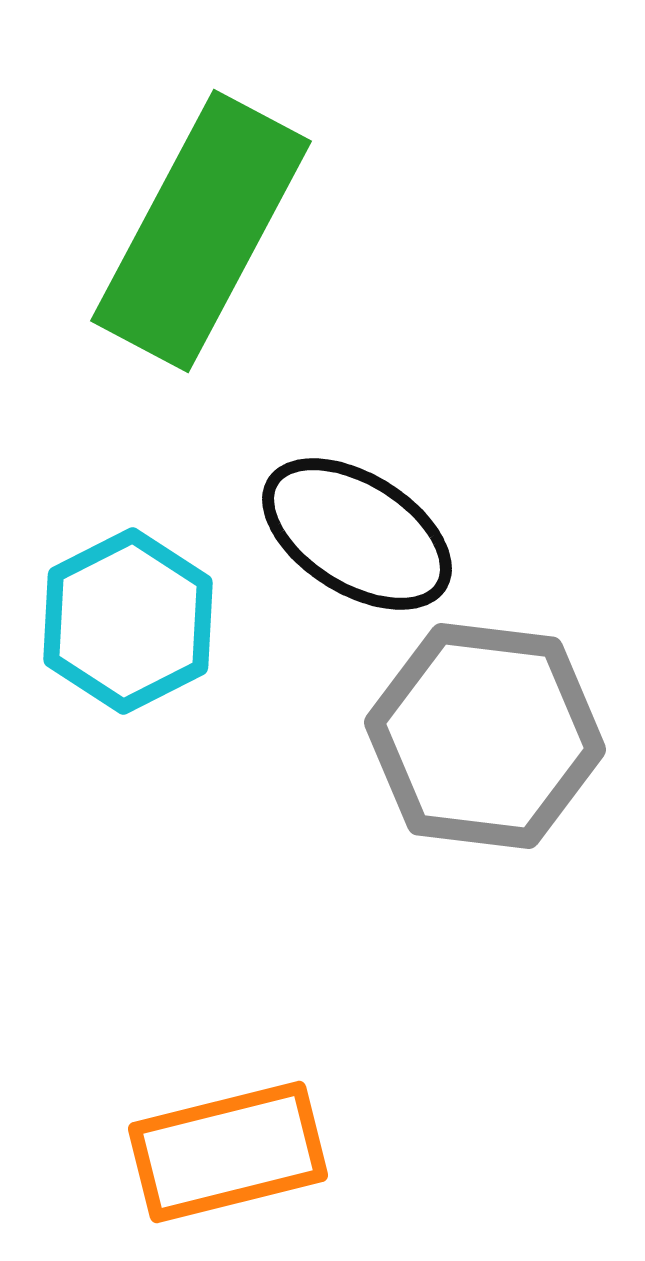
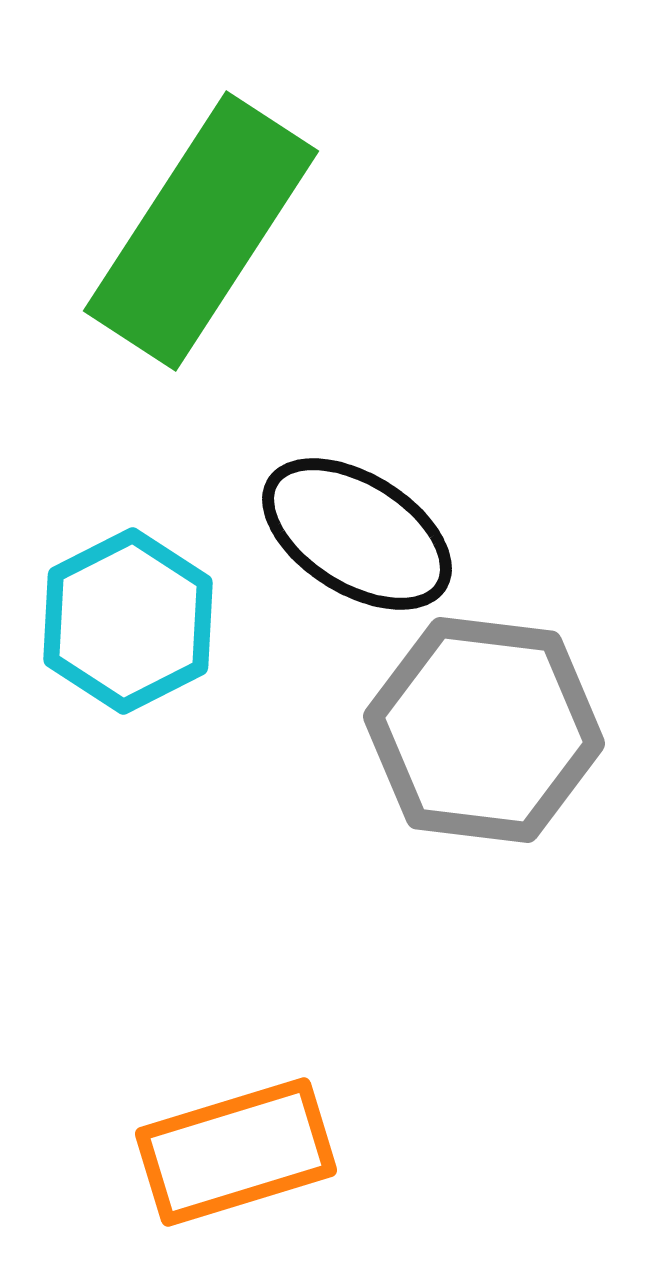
green rectangle: rotated 5 degrees clockwise
gray hexagon: moved 1 px left, 6 px up
orange rectangle: moved 8 px right; rotated 3 degrees counterclockwise
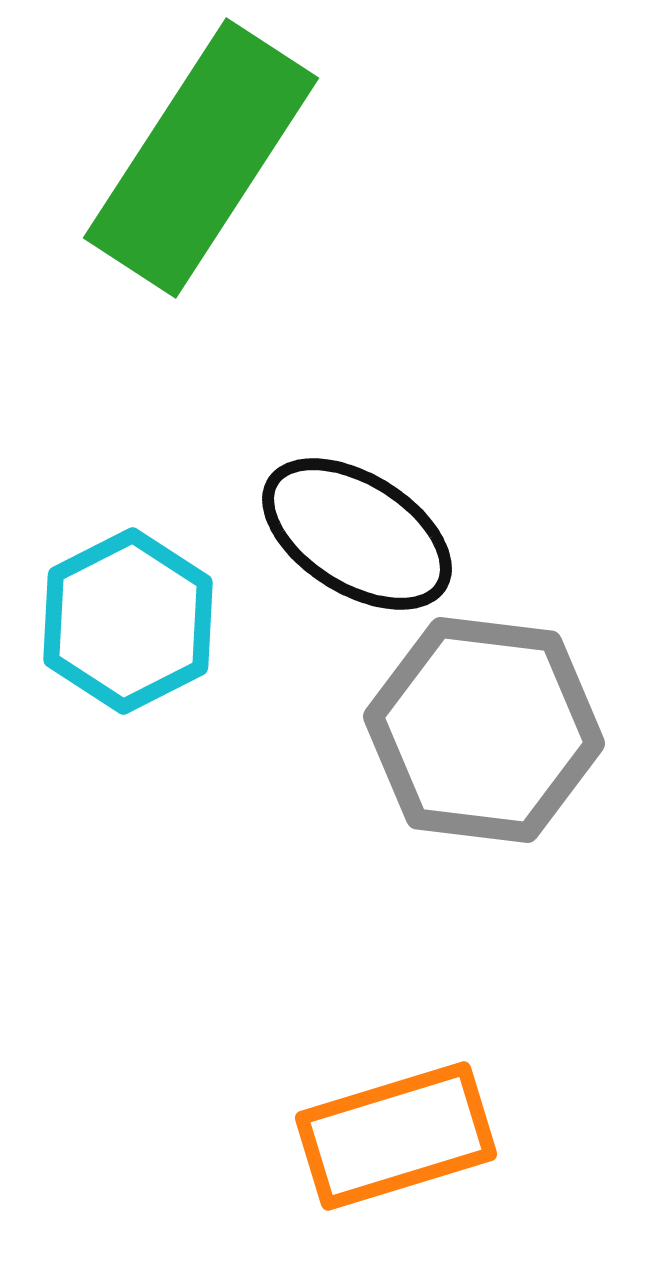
green rectangle: moved 73 px up
orange rectangle: moved 160 px right, 16 px up
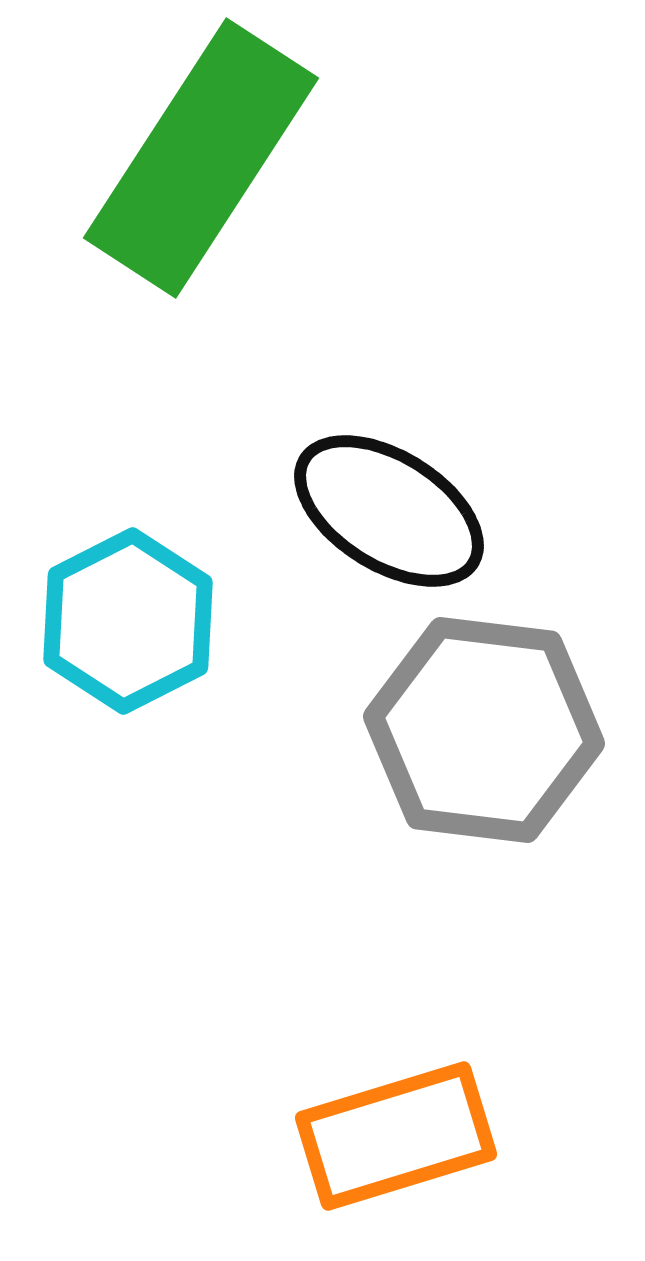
black ellipse: moved 32 px right, 23 px up
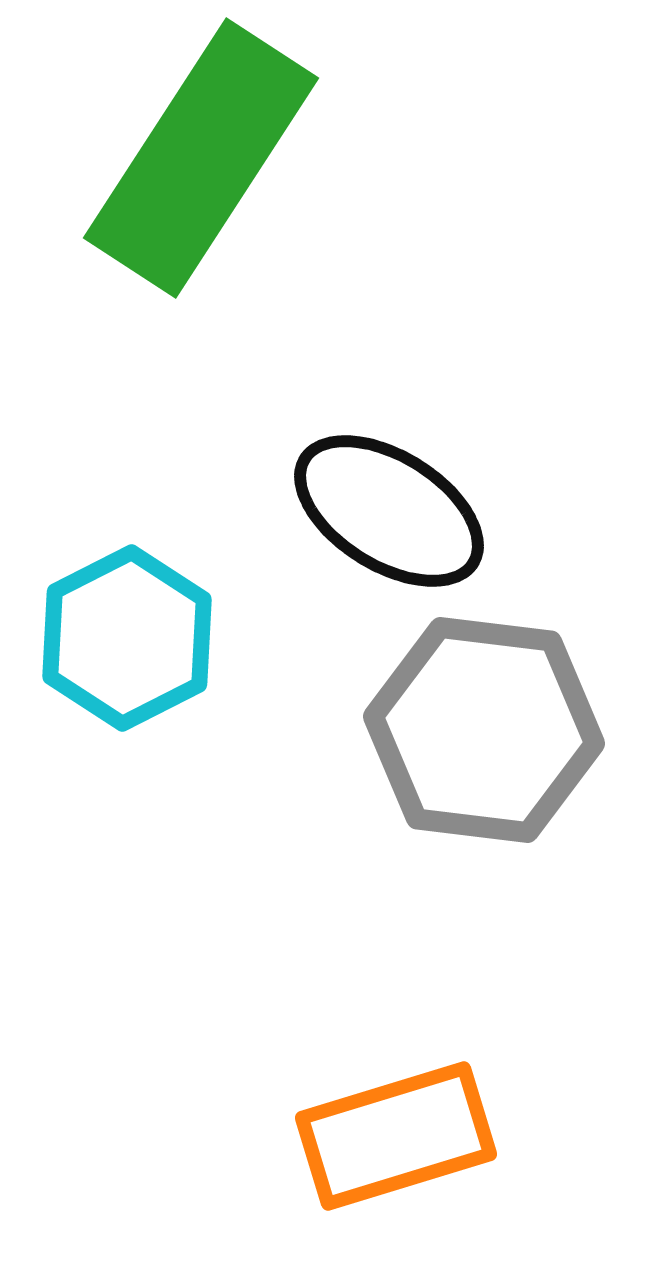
cyan hexagon: moved 1 px left, 17 px down
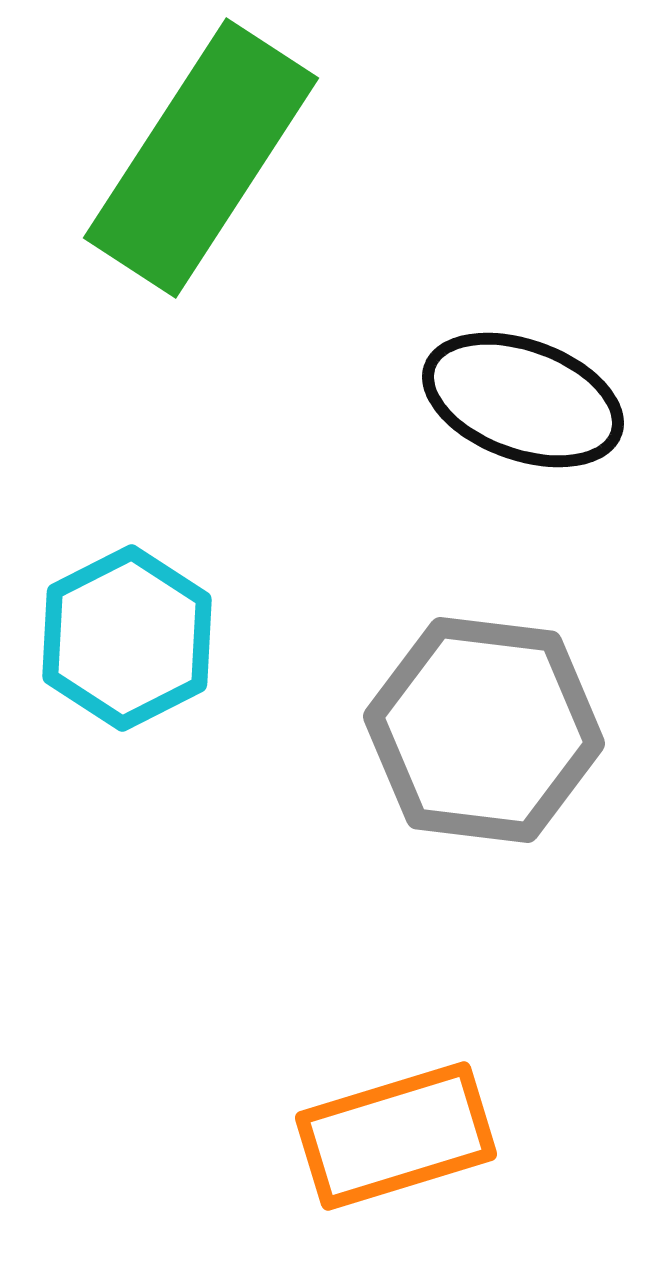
black ellipse: moved 134 px right, 111 px up; rotated 12 degrees counterclockwise
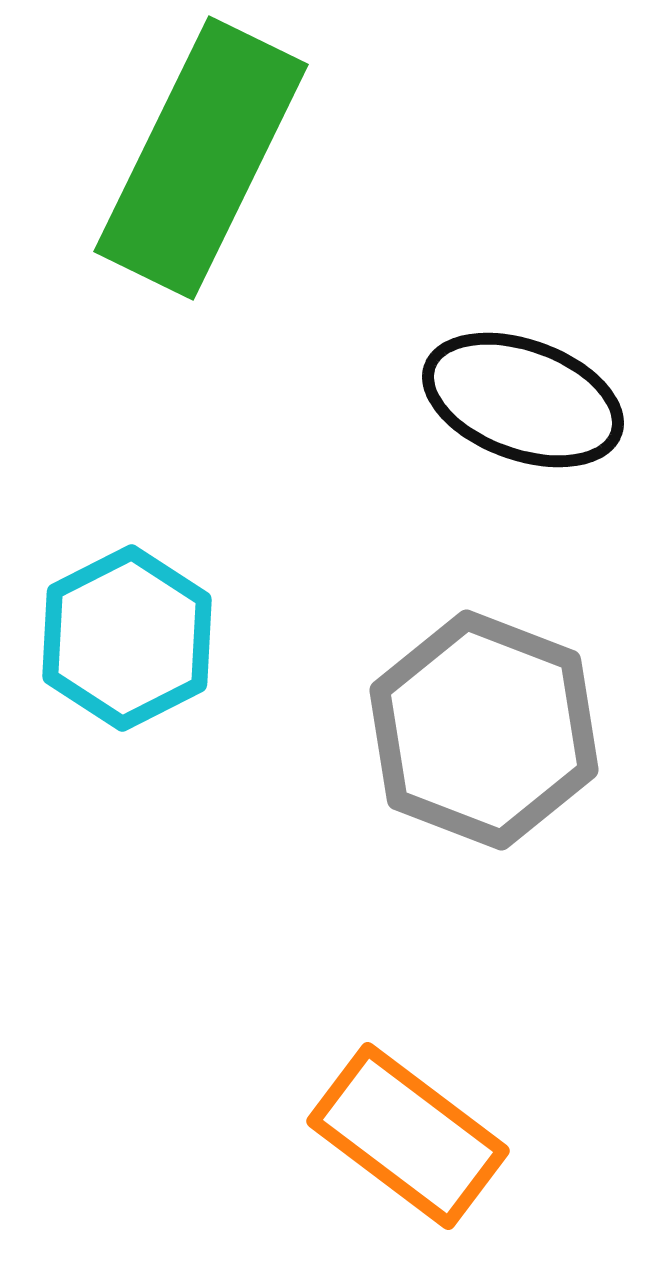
green rectangle: rotated 7 degrees counterclockwise
gray hexagon: rotated 14 degrees clockwise
orange rectangle: moved 12 px right; rotated 54 degrees clockwise
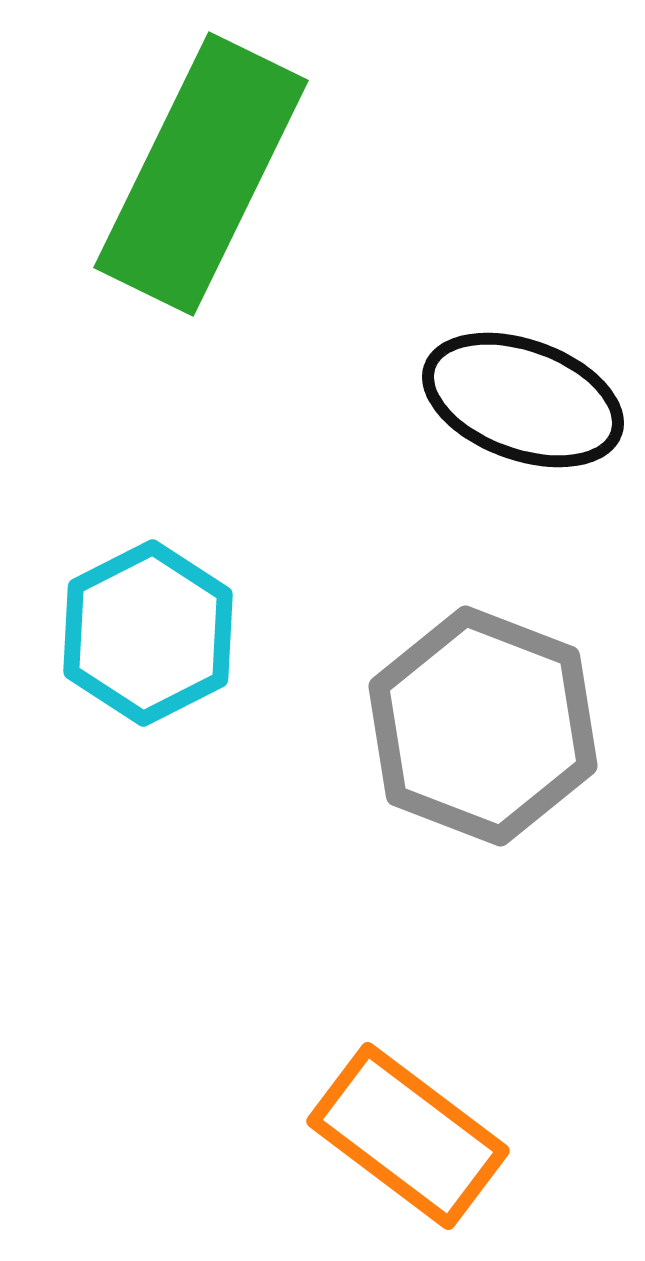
green rectangle: moved 16 px down
cyan hexagon: moved 21 px right, 5 px up
gray hexagon: moved 1 px left, 4 px up
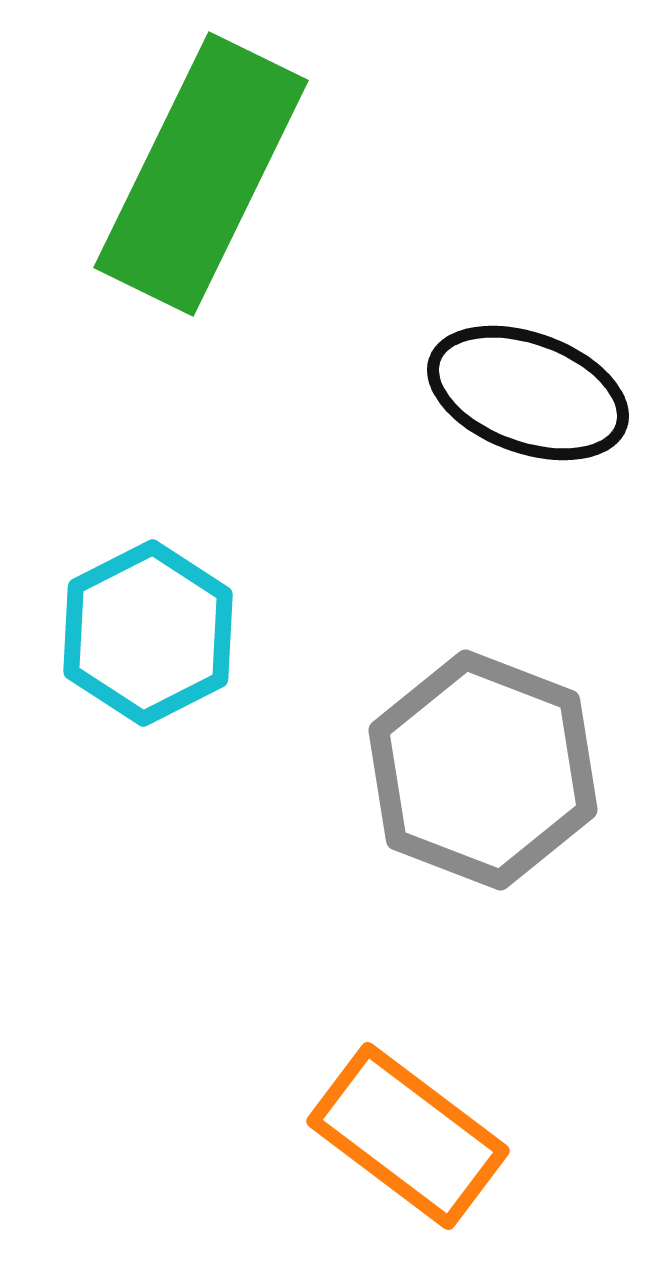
black ellipse: moved 5 px right, 7 px up
gray hexagon: moved 44 px down
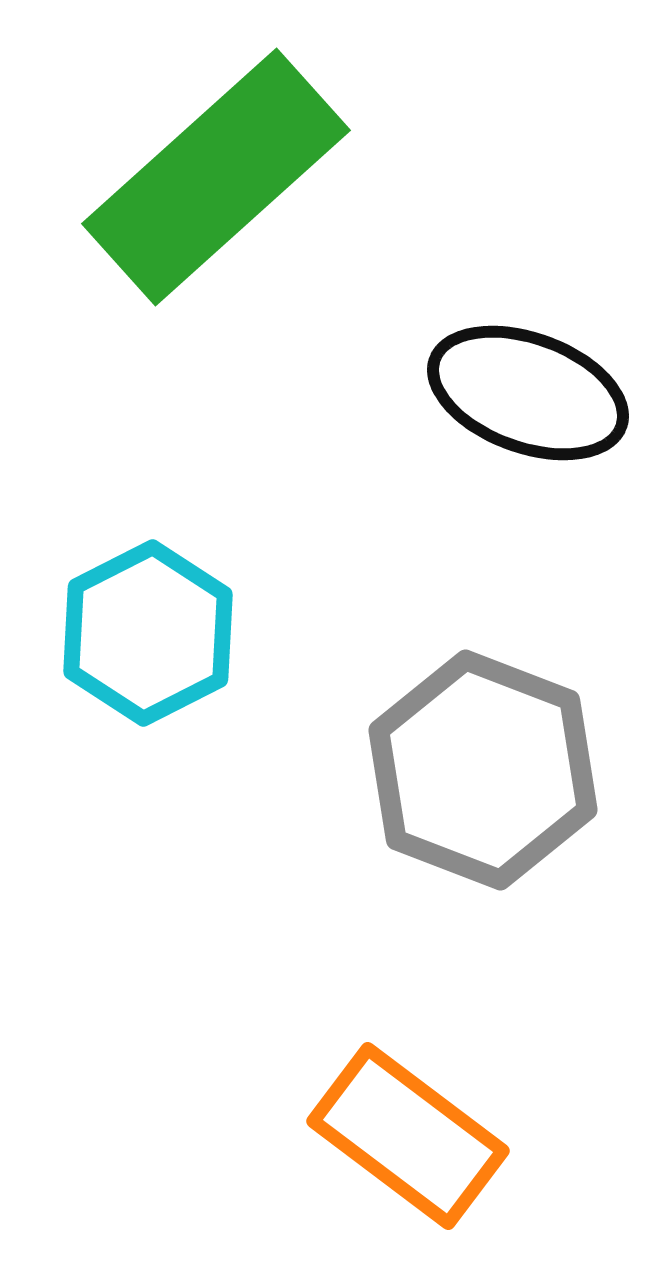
green rectangle: moved 15 px right, 3 px down; rotated 22 degrees clockwise
